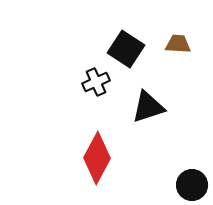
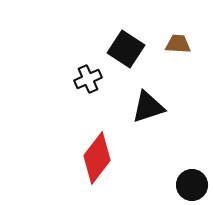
black cross: moved 8 px left, 3 px up
red diamond: rotated 9 degrees clockwise
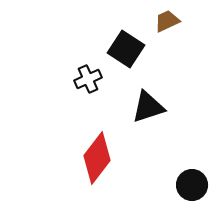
brown trapezoid: moved 11 px left, 23 px up; rotated 28 degrees counterclockwise
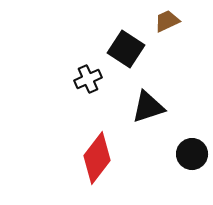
black circle: moved 31 px up
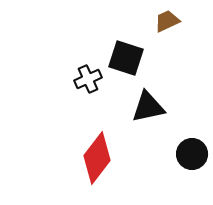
black square: moved 9 px down; rotated 15 degrees counterclockwise
black triangle: rotated 6 degrees clockwise
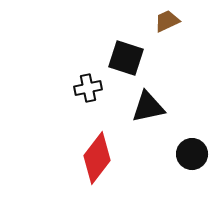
black cross: moved 9 px down; rotated 12 degrees clockwise
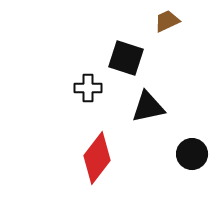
black cross: rotated 12 degrees clockwise
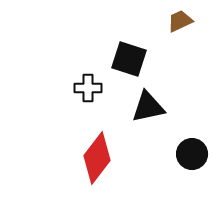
brown trapezoid: moved 13 px right
black square: moved 3 px right, 1 px down
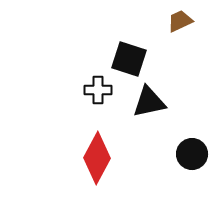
black cross: moved 10 px right, 2 px down
black triangle: moved 1 px right, 5 px up
red diamond: rotated 9 degrees counterclockwise
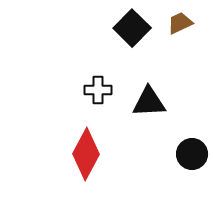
brown trapezoid: moved 2 px down
black square: moved 3 px right, 31 px up; rotated 27 degrees clockwise
black triangle: rotated 9 degrees clockwise
red diamond: moved 11 px left, 4 px up
